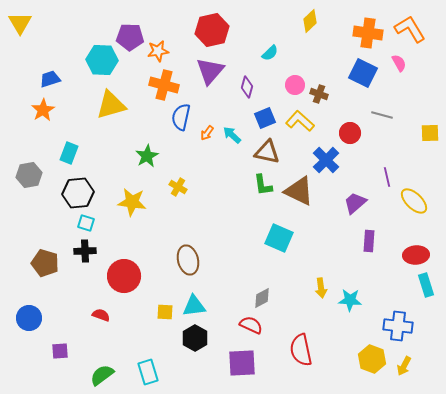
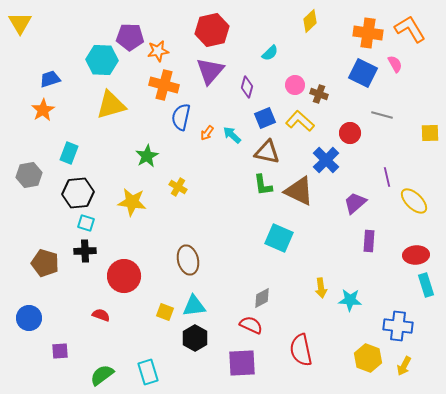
pink semicircle at (399, 63): moved 4 px left, 1 px down
yellow square at (165, 312): rotated 18 degrees clockwise
yellow hexagon at (372, 359): moved 4 px left, 1 px up
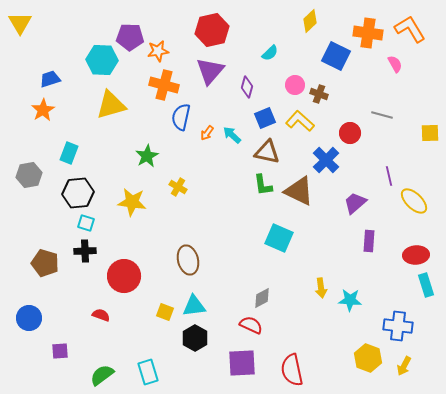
blue square at (363, 73): moved 27 px left, 17 px up
purple line at (387, 177): moved 2 px right, 1 px up
red semicircle at (301, 350): moved 9 px left, 20 px down
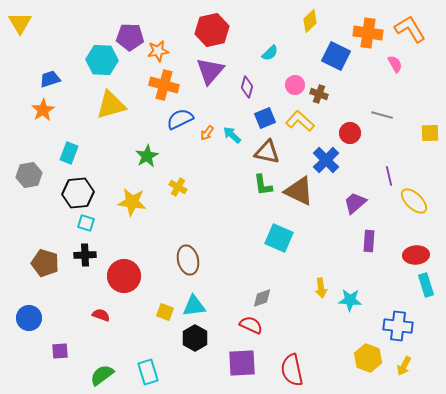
blue semicircle at (181, 117): moved 1 px left, 2 px down; rotated 52 degrees clockwise
black cross at (85, 251): moved 4 px down
gray diamond at (262, 298): rotated 10 degrees clockwise
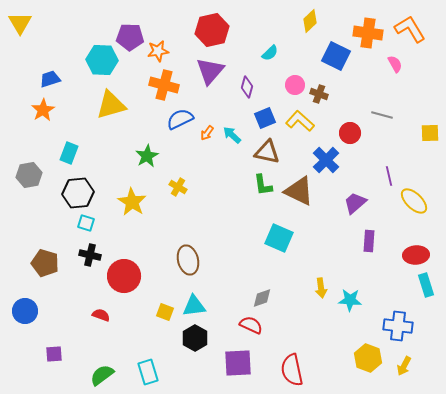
yellow star at (132, 202): rotated 24 degrees clockwise
black cross at (85, 255): moved 5 px right; rotated 15 degrees clockwise
blue circle at (29, 318): moved 4 px left, 7 px up
purple square at (60, 351): moved 6 px left, 3 px down
purple square at (242, 363): moved 4 px left
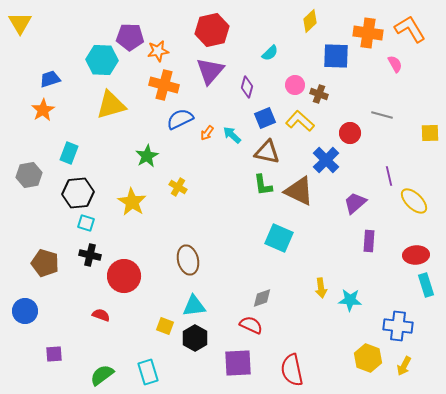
blue square at (336, 56): rotated 24 degrees counterclockwise
yellow square at (165, 312): moved 14 px down
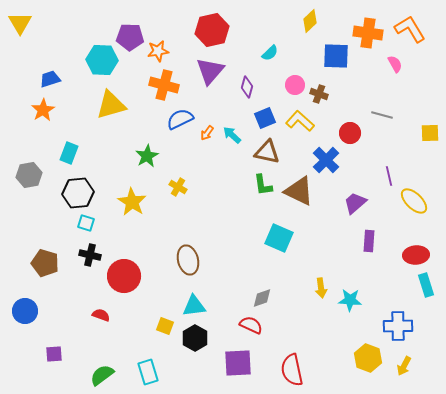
blue cross at (398, 326): rotated 8 degrees counterclockwise
